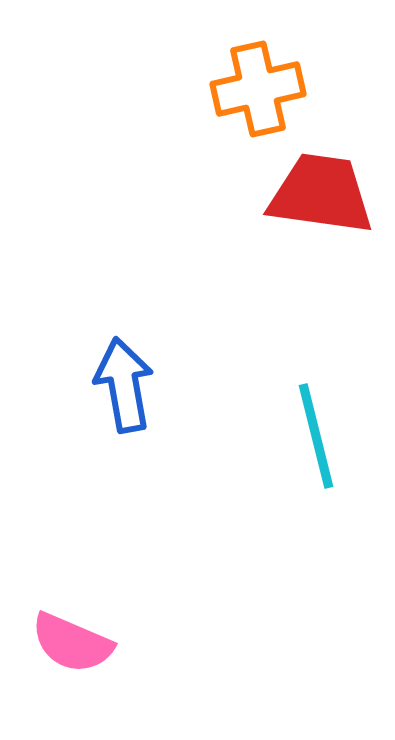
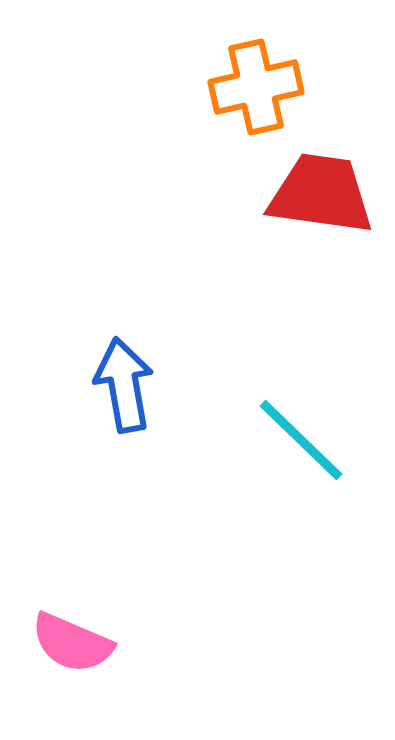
orange cross: moved 2 px left, 2 px up
cyan line: moved 15 px left, 4 px down; rotated 32 degrees counterclockwise
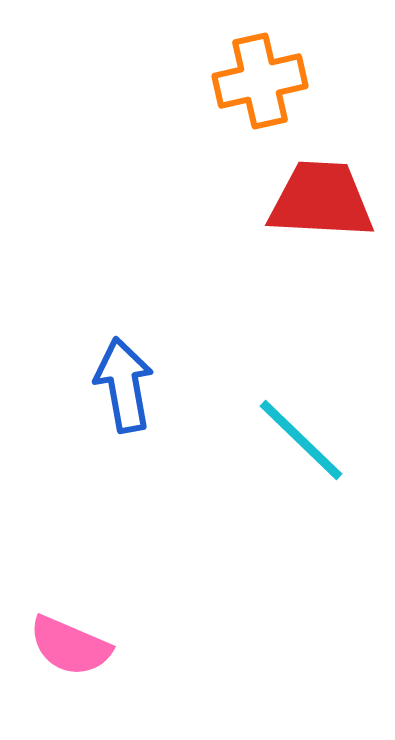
orange cross: moved 4 px right, 6 px up
red trapezoid: moved 6 px down; rotated 5 degrees counterclockwise
pink semicircle: moved 2 px left, 3 px down
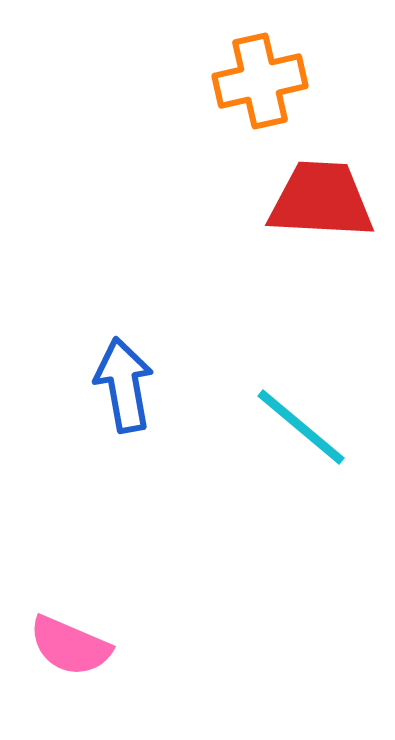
cyan line: moved 13 px up; rotated 4 degrees counterclockwise
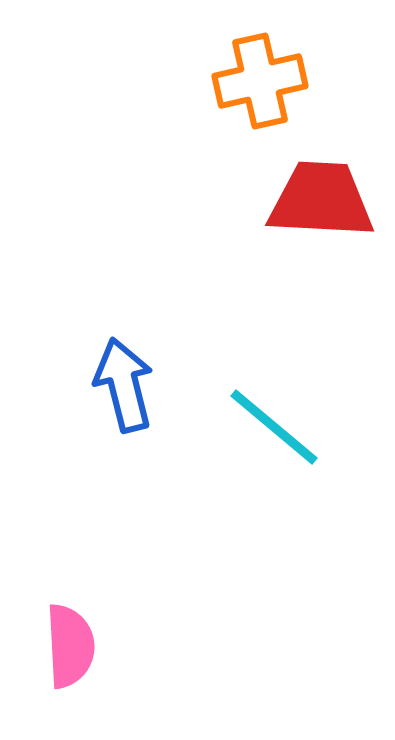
blue arrow: rotated 4 degrees counterclockwise
cyan line: moved 27 px left
pink semicircle: rotated 116 degrees counterclockwise
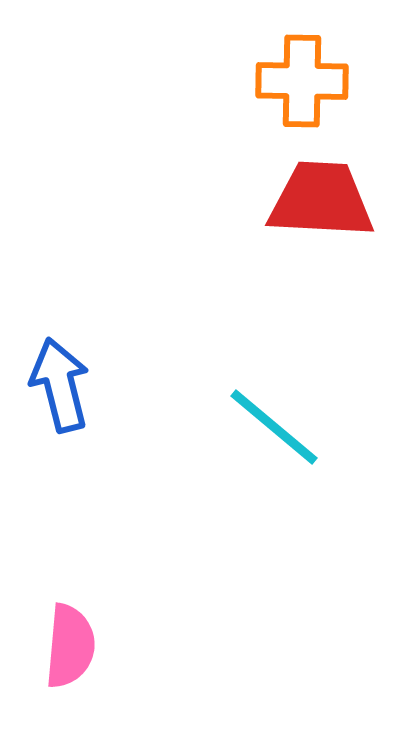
orange cross: moved 42 px right; rotated 14 degrees clockwise
blue arrow: moved 64 px left
pink semicircle: rotated 8 degrees clockwise
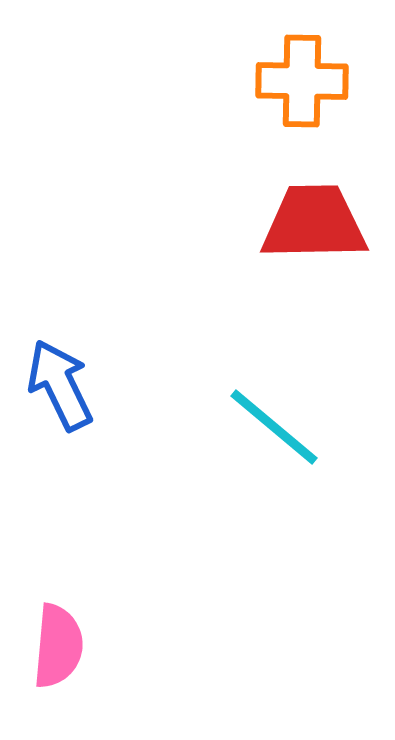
red trapezoid: moved 7 px left, 23 px down; rotated 4 degrees counterclockwise
blue arrow: rotated 12 degrees counterclockwise
pink semicircle: moved 12 px left
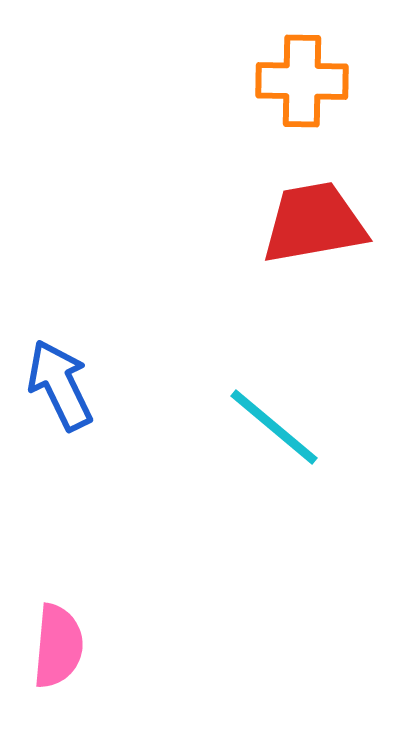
red trapezoid: rotated 9 degrees counterclockwise
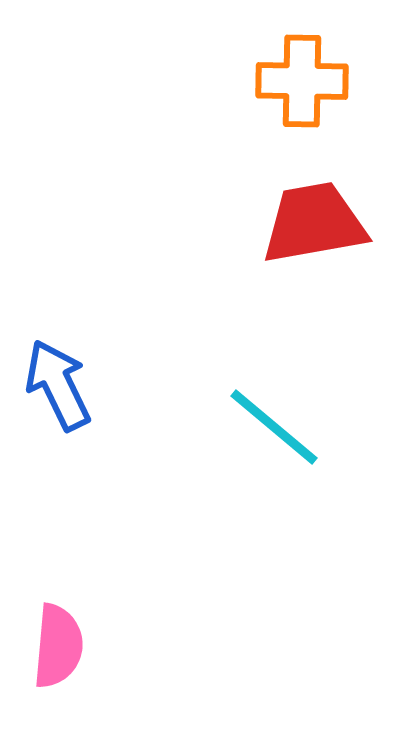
blue arrow: moved 2 px left
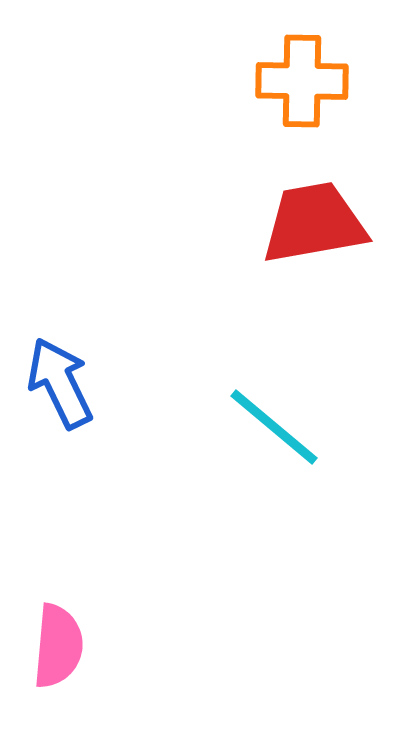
blue arrow: moved 2 px right, 2 px up
